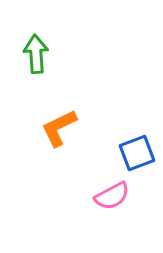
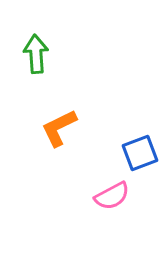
blue square: moved 3 px right
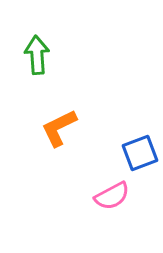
green arrow: moved 1 px right, 1 px down
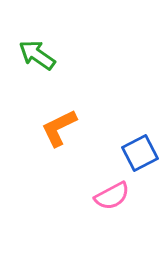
green arrow: rotated 51 degrees counterclockwise
blue square: rotated 6 degrees counterclockwise
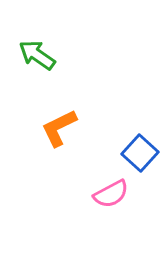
blue square: rotated 21 degrees counterclockwise
pink semicircle: moved 1 px left, 2 px up
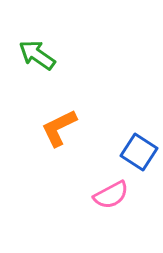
blue square: moved 1 px left, 1 px up; rotated 9 degrees counterclockwise
pink semicircle: moved 1 px down
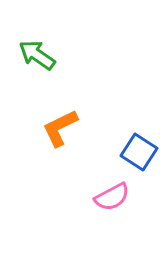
orange L-shape: moved 1 px right
pink semicircle: moved 1 px right, 2 px down
